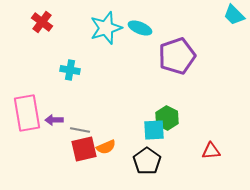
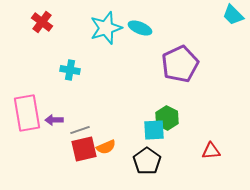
cyan trapezoid: moved 1 px left
purple pentagon: moved 3 px right, 8 px down; rotated 6 degrees counterclockwise
gray line: rotated 30 degrees counterclockwise
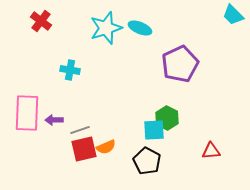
red cross: moved 1 px left, 1 px up
pink rectangle: rotated 12 degrees clockwise
black pentagon: rotated 8 degrees counterclockwise
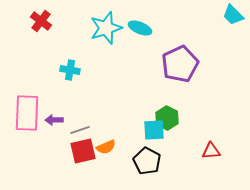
red square: moved 1 px left, 2 px down
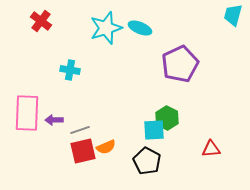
cyan trapezoid: rotated 60 degrees clockwise
red triangle: moved 2 px up
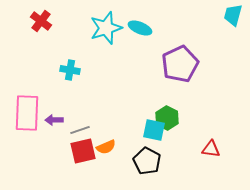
cyan square: rotated 15 degrees clockwise
red triangle: rotated 12 degrees clockwise
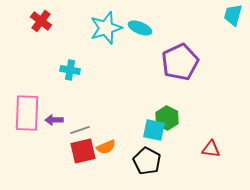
purple pentagon: moved 2 px up
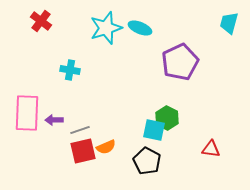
cyan trapezoid: moved 4 px left, 8 px down
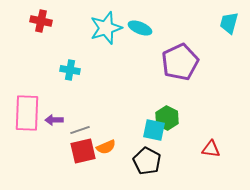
red cross: rotated 25 degrees counterclockwise
